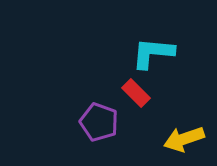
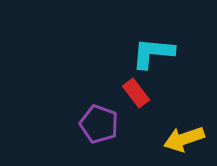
red rectangle: rotated 8 degrees clockwise
purple pentagon: moved 2 px down
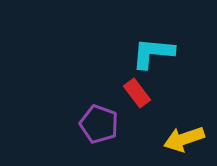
red rectangle: moved 1 px right
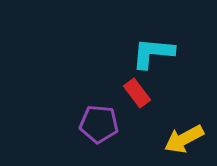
purple pentagon: rotated 15 degrees counterclockwise
yellow arrow: rotated 9 degrees counterclockwise
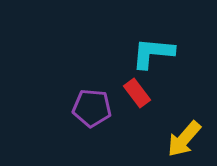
purple pentagon: moved 7 px left, 16 px up
yellow arrow: rotated 21 degrees counterclockwise
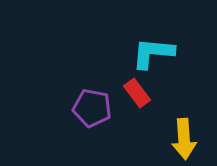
purple pentagon: rotated 6 degrees clockwise
yellow arrow: rotated 45 degrees counterclockwise
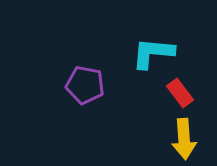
red rectangle: moved 43 px right
purple pentagon: moved 7 px left, 23 px up
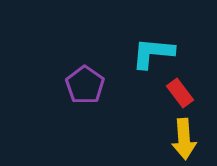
purple pentagon: rotated 24 degrees clockwise
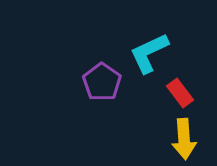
cyan L-shape: moved 4 px left; rotated 30 degrees counterclockwise
purple pentagon: moved 17 px right, 3 px up
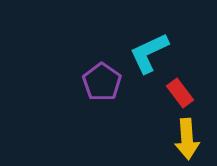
yellow arrow: moved 3 px right
